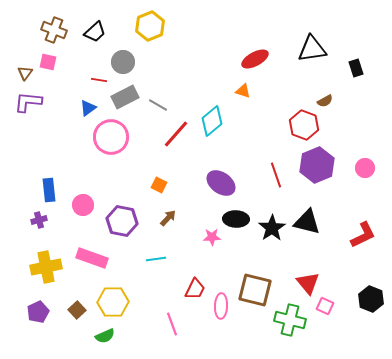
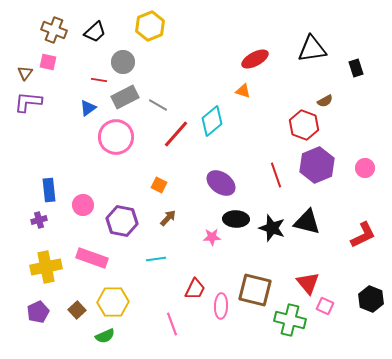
pink circle at (111, 137): moved 5 px right
black star at (272, 228): rotated 20 degrees counterclockwise
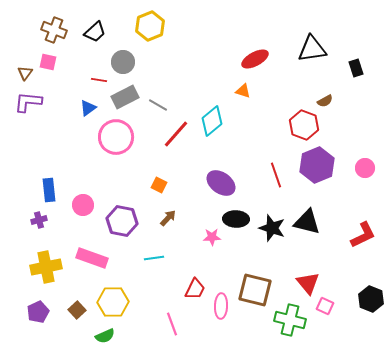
cyan line at (156, 259): moved 2 px left, 1 px up
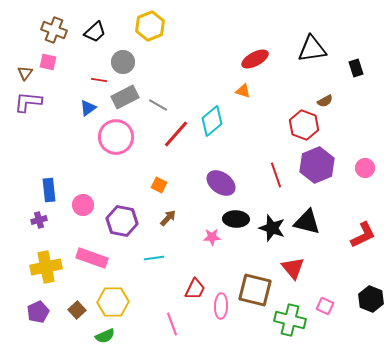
red triangle at (308, 283): moved 15 px left, 15 px up
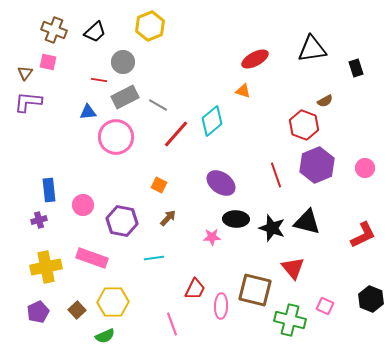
blue triangle at (88, 108): moved 4 px down; rotated 30 degrees clockwise
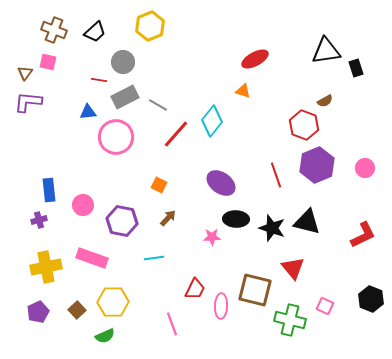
black triangle at (312, 49): moved 14 px right, 2 px down
cyan diamond at (212, 121): rotated 12 degrees counterclockwise
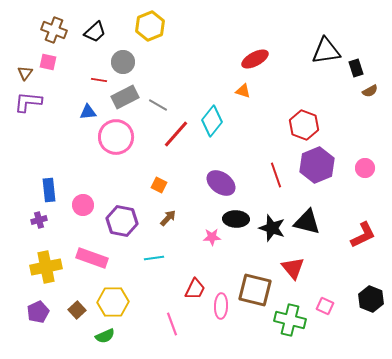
brown semicircle at (325, 101): moved 45 px right, 10 px up
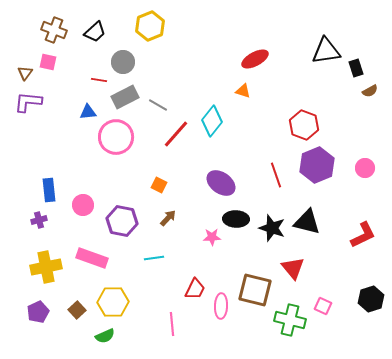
black hexagon at (371, 299): rotated 20 degrees clockwise
pink square at (325, 306): moved 2 px left
pink line at (172, 324): rotated 15 degrees clockwise
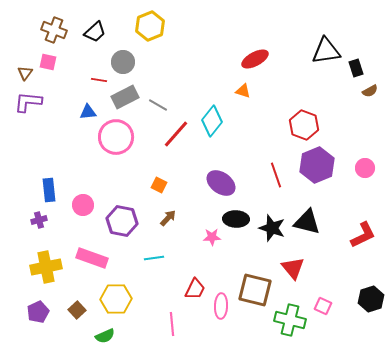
yellow hexagon at (113, 302): moved 3 px right, 3 px up
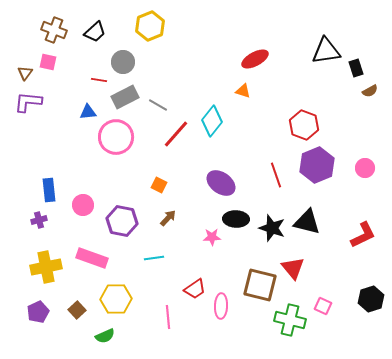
red trapezoid at (195, 289): rotated 30 degrees clockwise
brown square at (255, 290): moved 5 px right, 5 px up
pink line at (172, 324): moved 4 px left, 7 px up
